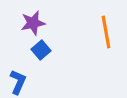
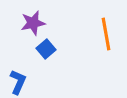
orange line: moved 2 px down
blue square: moved 5 px right, 1 px up
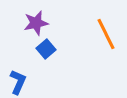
purple star: moved 3 px right
orange line: rotated 16 degrees counterclockwise
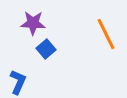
purple star: moved 3 px left; rotated 15 degrees clockwise
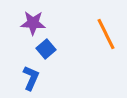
blue L-shape: moved 13 px right, 4 px up
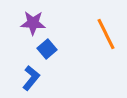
blue square: moved 1 px right
blue L-shape: rotated 15 degrees clockwise
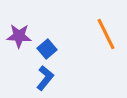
purple star: moved 14 px left, 13 px down
blue L-shape: moved 14 px right
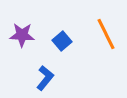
purple star: moved 3 px right, 1 px up
blue square: moved 15 px right, 8 px up
